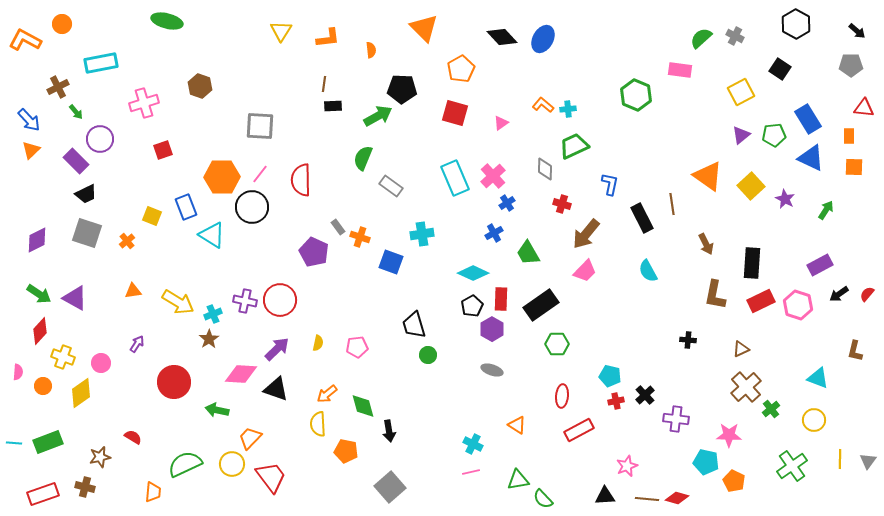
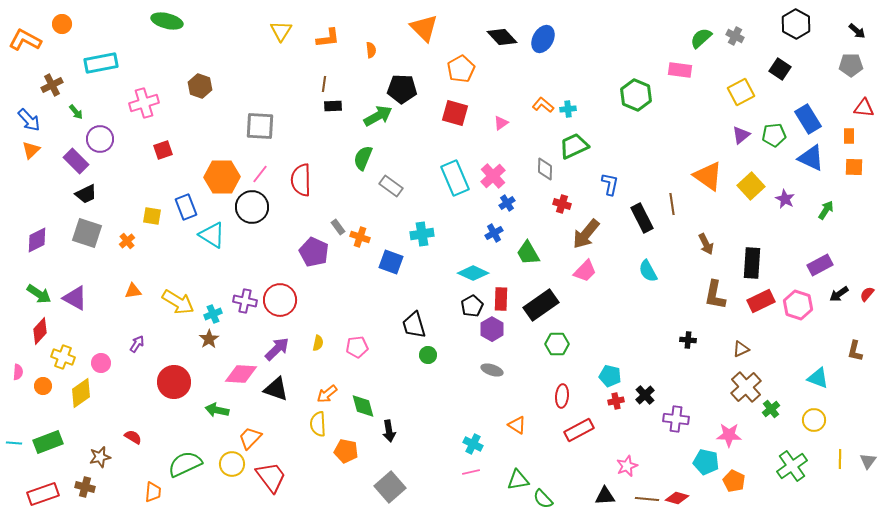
brown cross at (58, 87): moved 6 px left, 2 px up
yellow square at (152, 216): rotated 12 degrees counterclockwise
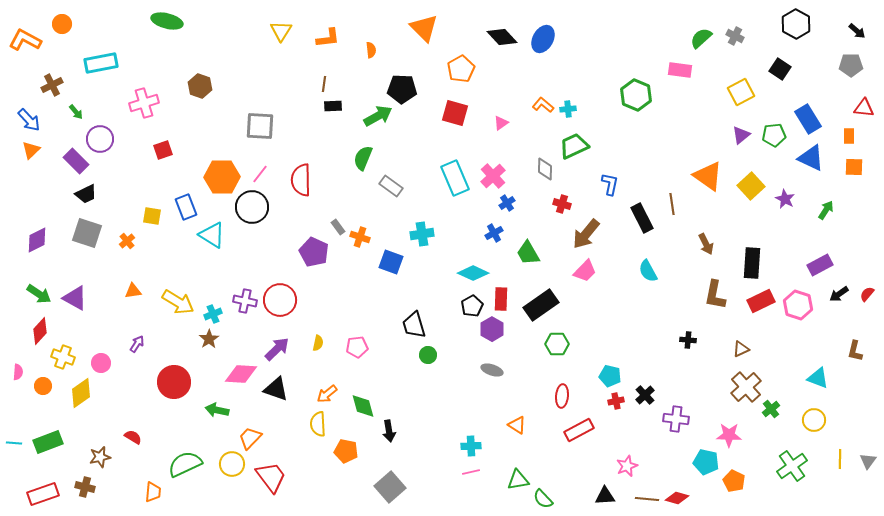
cyan cross at (473, 444): moved 2 px left, 2 px down; rotated 30 degrees counterclockwise
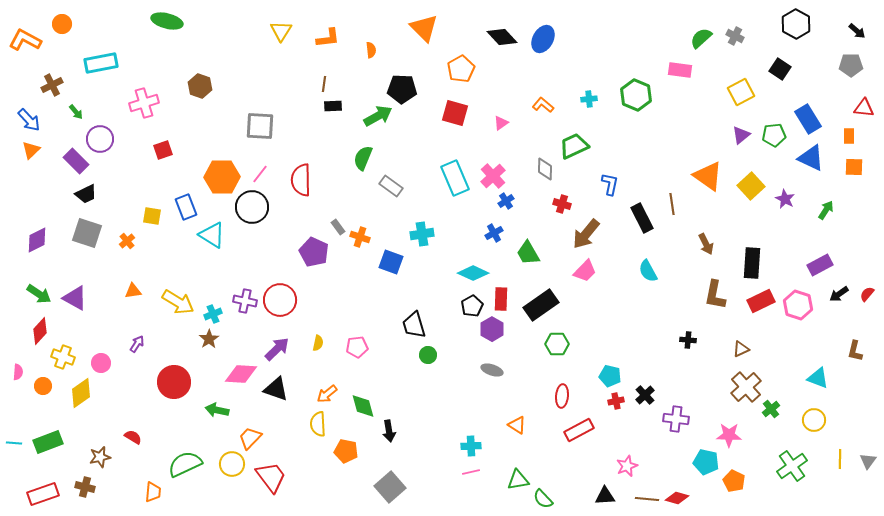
cyan cross at (568, 109): moved 21 px right, 10 px up
blue cross at (507, 203): moved 1 px left, 2 px up
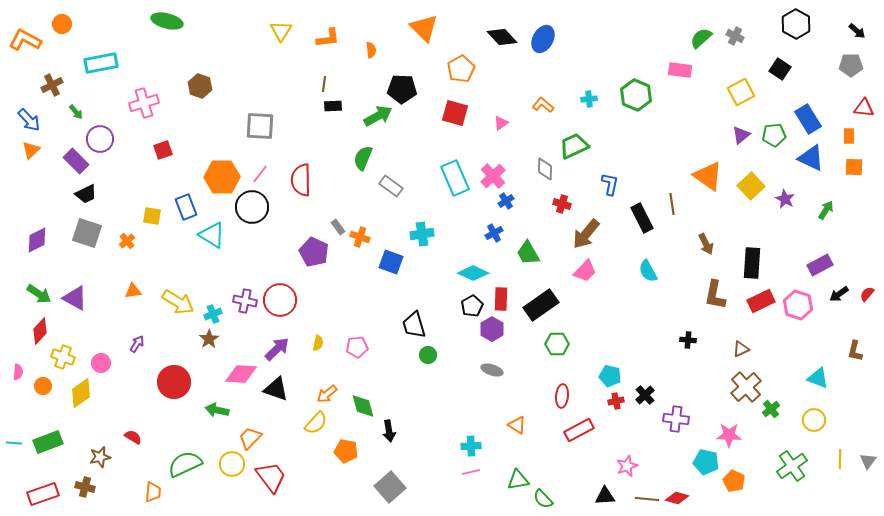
yellow semicircle at (318, 424): moved 2 px left, 1 px up; rotated 135 degrees counterclockwise
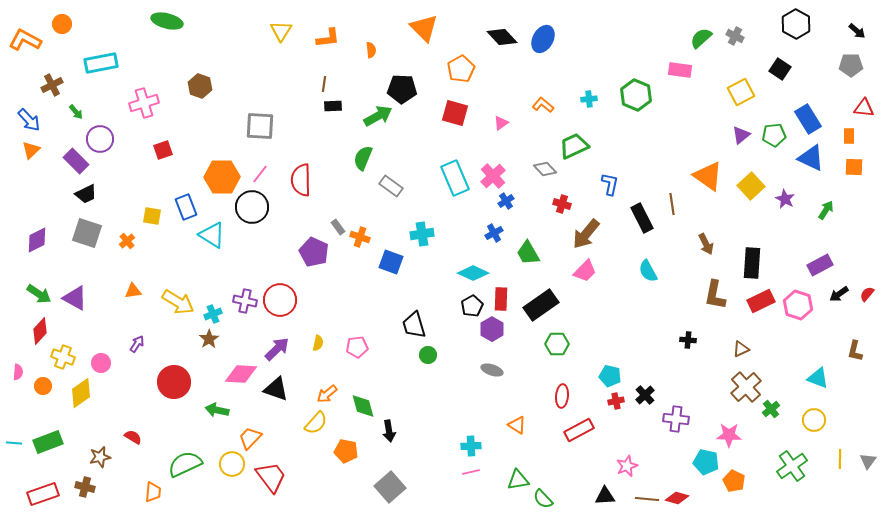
gray diamond at (545, 169): rotated 45 degrees counterclockwise
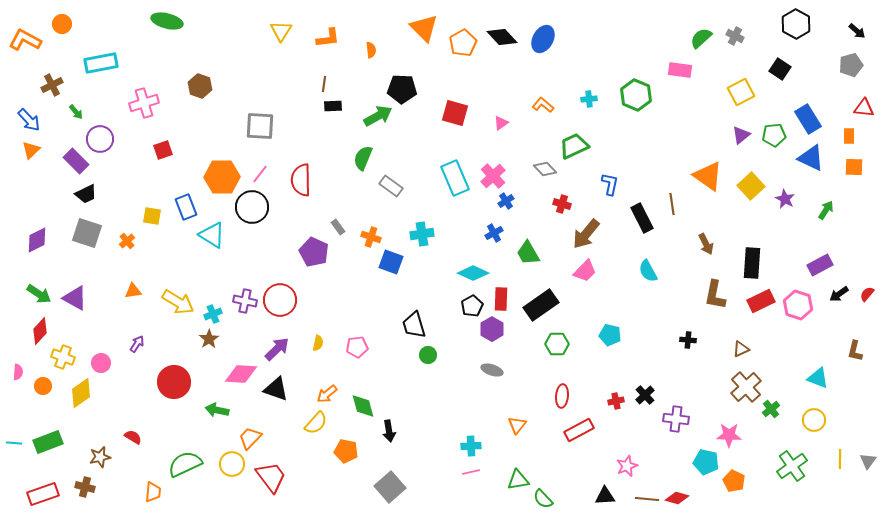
gray pentagon at (851, 65): rotated 15 degrees counterclockwise
orange pentagon at (461, 69): moved 2 px right, 26 px up
orange cross at (360, 237): moved 11 px right
cyan pentagon at (610, 376): moved 41 px up
orange triangle at (517, 425): rotated 36 degrees clockwise
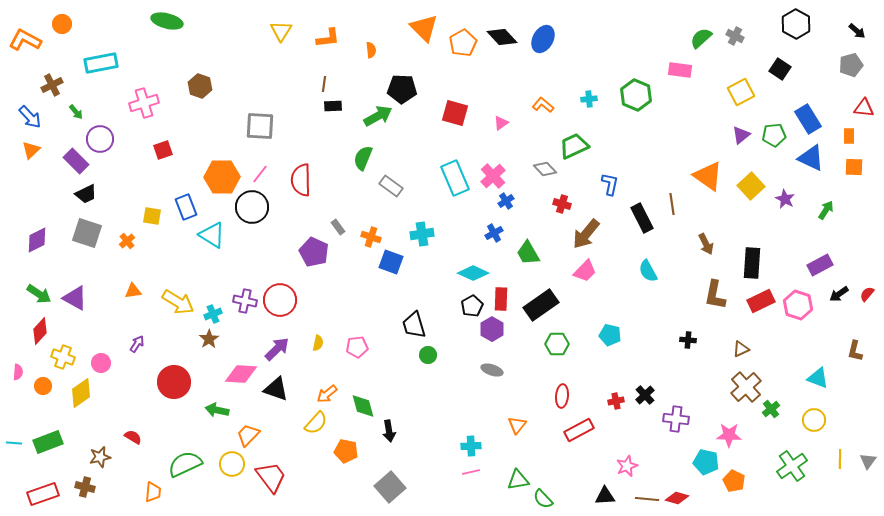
blue arrow at (29, 120): moved 1 px right, 3 px up
orange trapezoid at (250, 438): moved 2 px left, 3 px up
